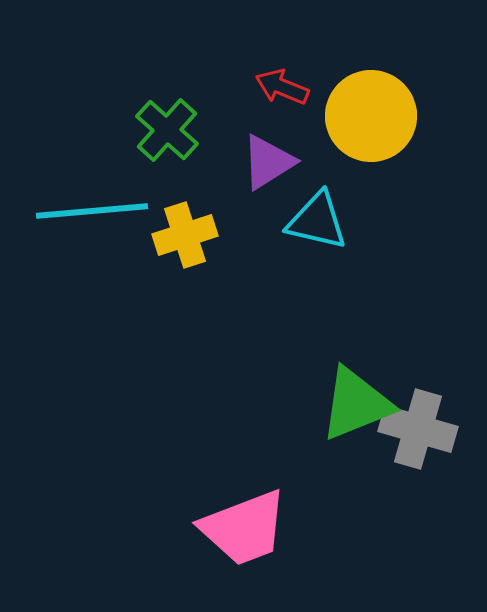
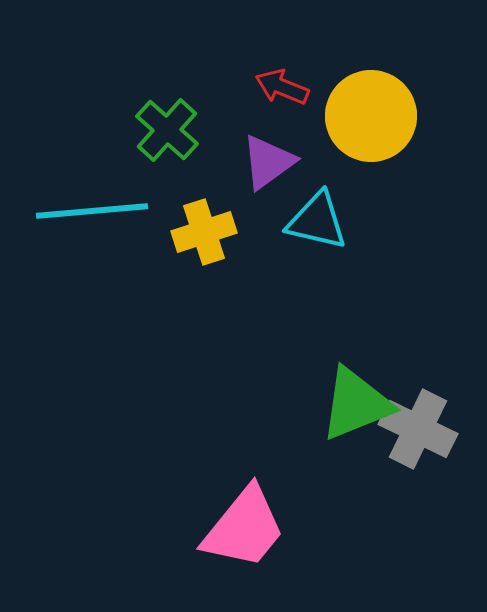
purple triangle: rotated 4 degrees counterclockwise
yellow cross: moved 19 px right, 3 px up
gray cross: rotated 10 degrees clockwise
pink trapezoid: rotated 30 degrees counterclockwise
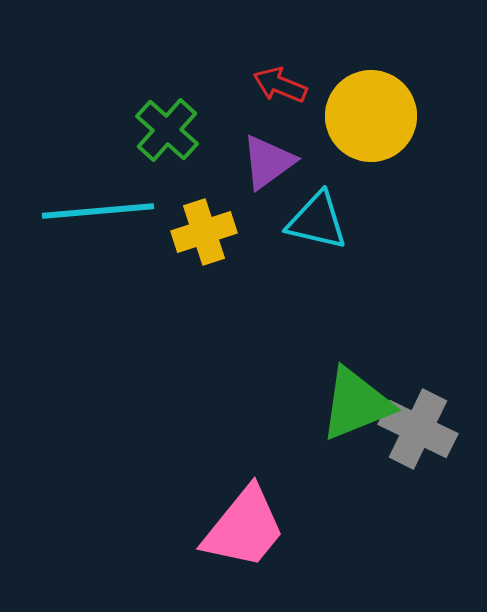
red arrow: moved 2 px left, 2 px up
cyan line: moved 6 px right
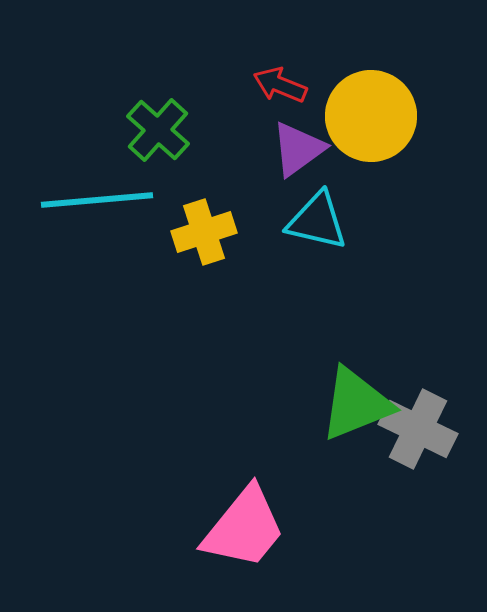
green cross: moved 9 px left
purple triangle: moved 30 px right, 13 px up
cyan line: moved 1 px left, 11 px up
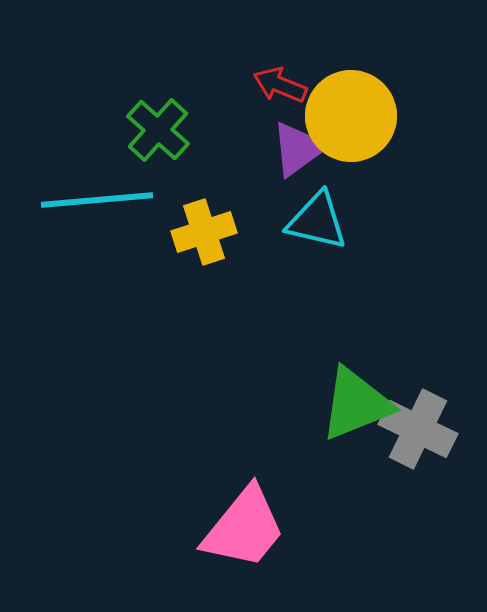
yellow circle: moved 20 px left
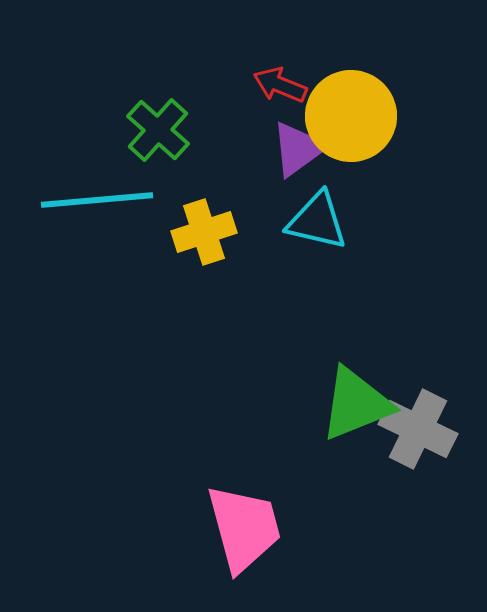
pink trapezoid: rotated 54 degrees counterclockwise
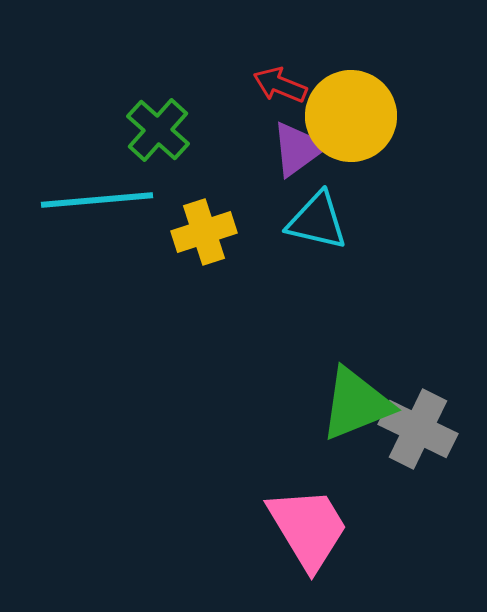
pink trapezoid: moved 64 px right; rotated 16 degrees counterclockwise
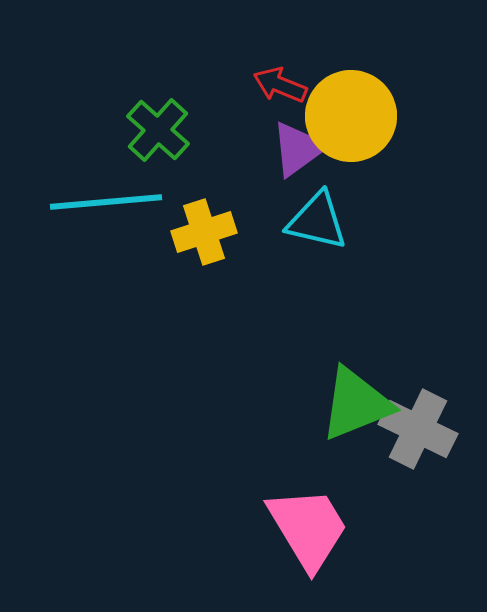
cyan line: moved 9 px right, 2 px down
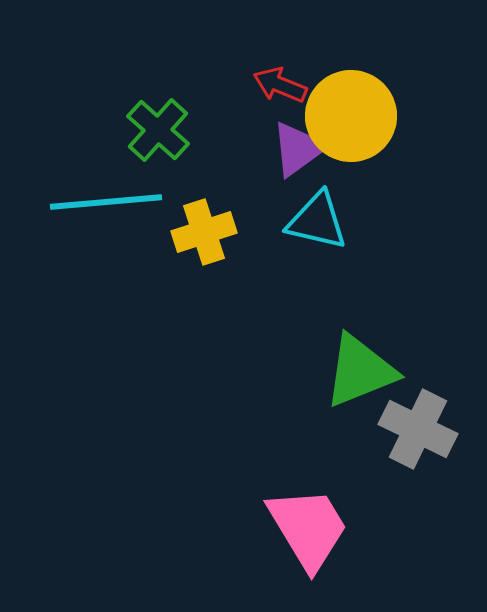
green triangle: moved 4 px right, 33 px up
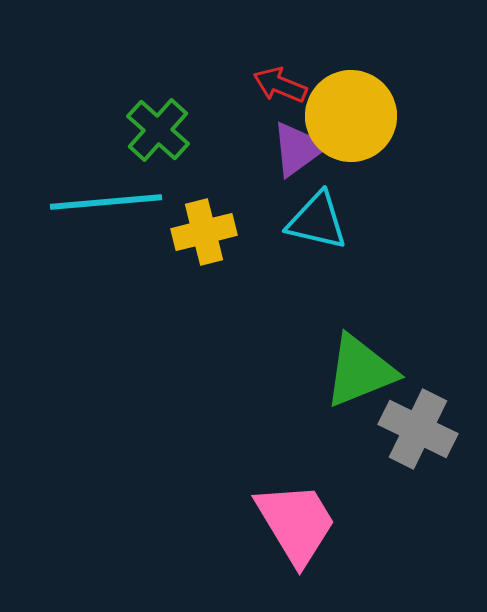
yellow cross: rotated 4 degrees clockwise
pink trapezoid: moved 12 px left, 5 px up
